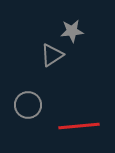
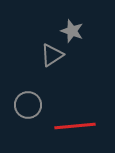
gray star: rotated 25 degrees clockwise
red line: moved 4 px left
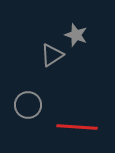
gray star: moved 4 px right, 4 px down
red line: moved 2 px right, 1 px down; rotated 9 degrees clockwise
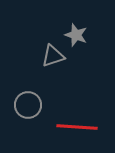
gray triangle: moved 1 px right, 1 px down; rotated 15 degrees clockwise
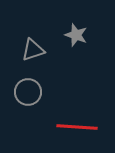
gray triangle: moved 20 px left, 6 px up
gray circle: moved 13 px up
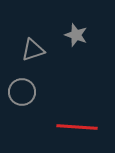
gray circle: moved 6 px left
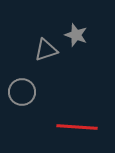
gray triangle: moved 13 px right
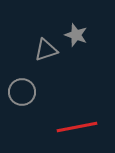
red line: rotated 15 degrees counterclockwise
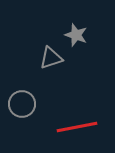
gray triangle: moved 5 px right, 8 px down
gray circle: moved 12 px down
